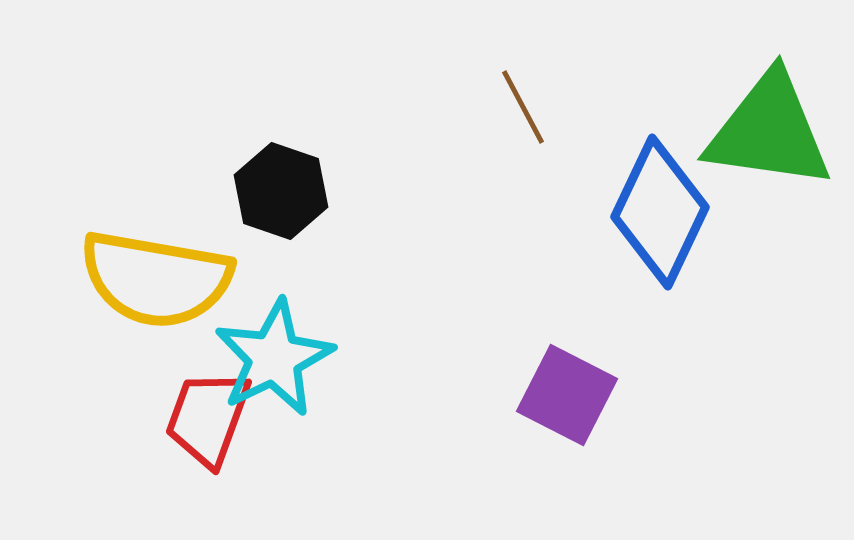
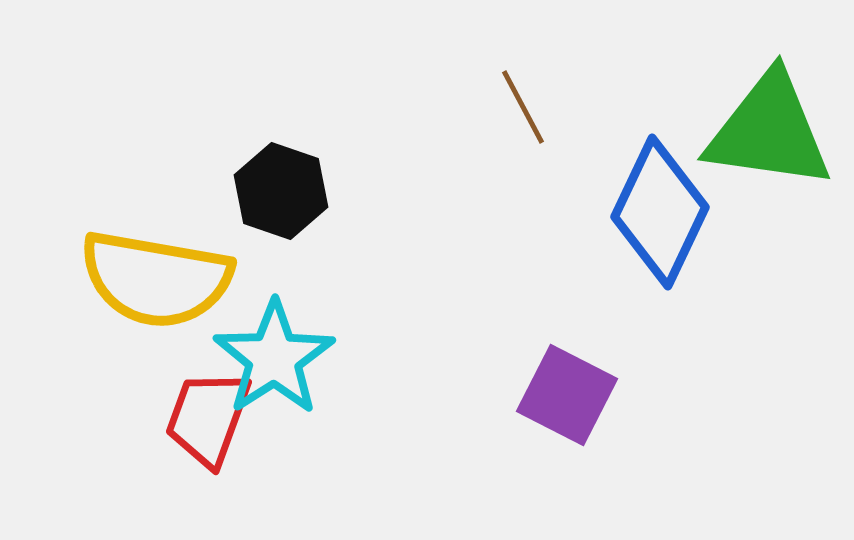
cyan star: rotated 7 degrees counterclockwise
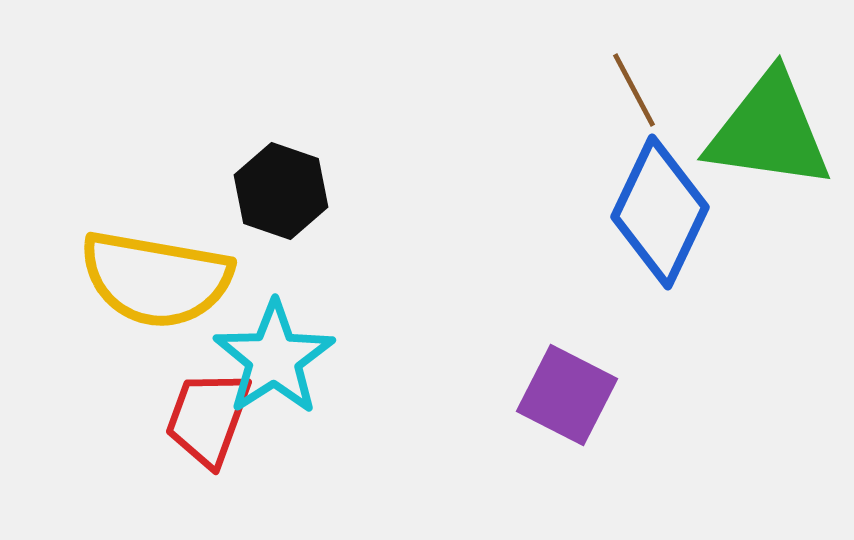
brown line: moved 111 px right, 17 px up
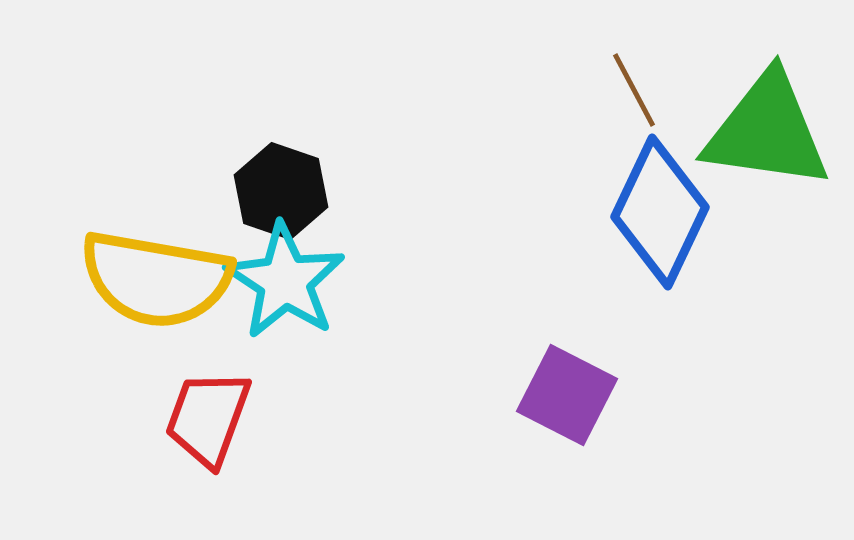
green triangle: moved 2 px left
cyan star: moved 11 px right, 77 px up; rotated 6 degrees counterclockwise
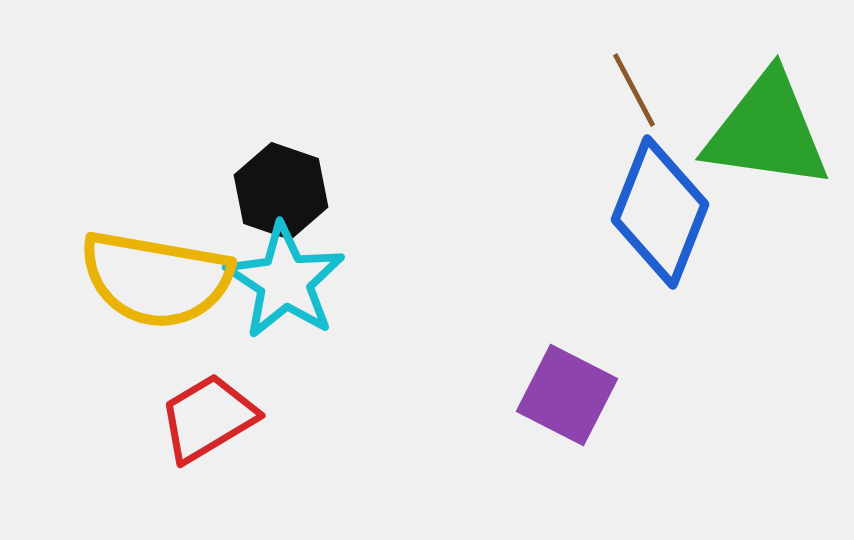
blue diamond: rotated 4 degrees counterclockwise
red trapezoid: rotated 39 degrees clockwise
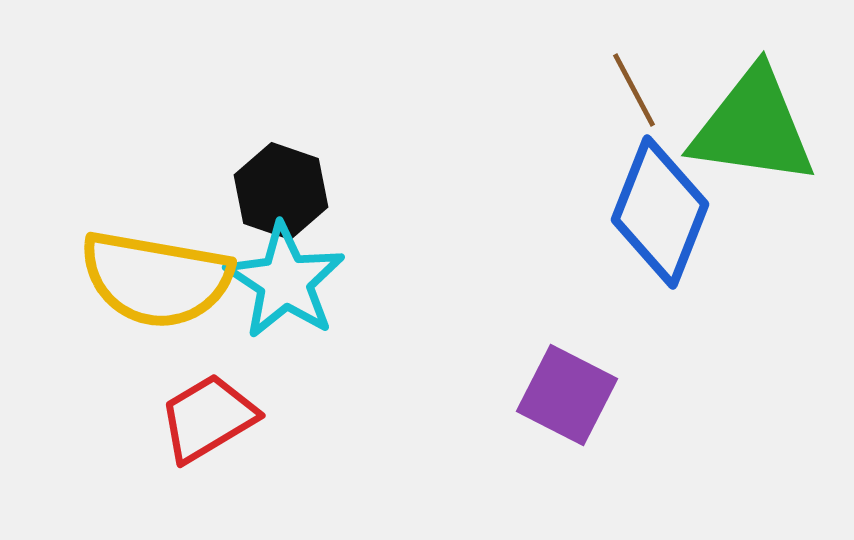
green triangle: moved 14 px left, 4 px up
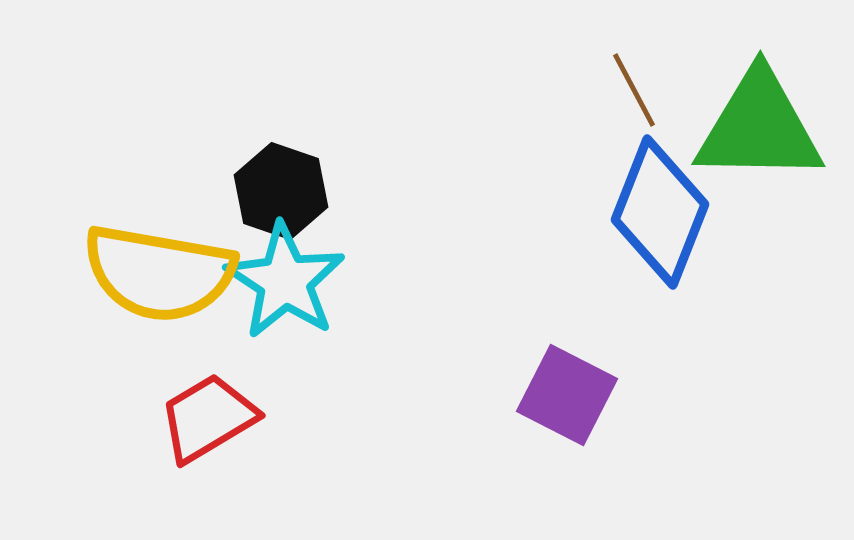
green triangle: moved 6 px right; rotated 7 degrees counterclockwise
yellow semicircle: moved 3 px right, 6 px up
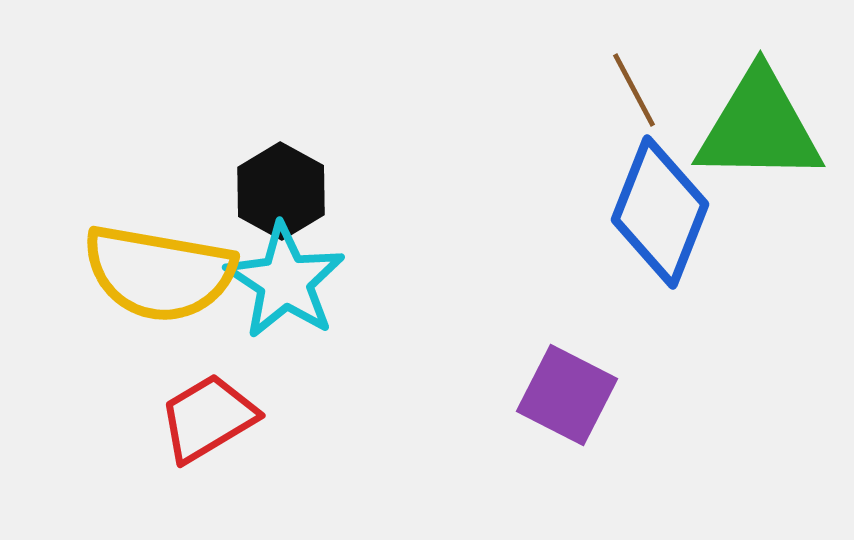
black hexagon: rotated 10 degrees clockwise
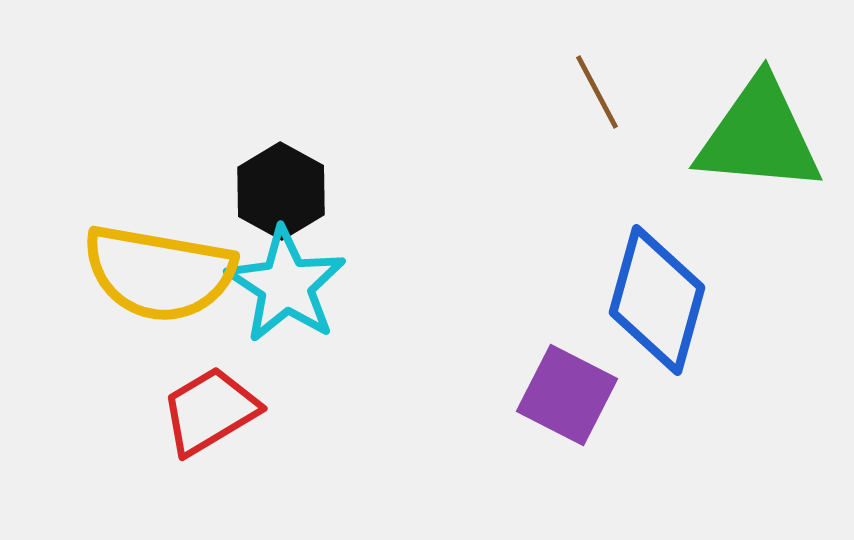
brown line: moved 37 px left, 2 px down
green triangle: moved 9 px down; rotated 4 degrees clockwise
blue diamond: moved 3 px left, 88 px down; rotated 6 degrees counterclockwise
cyan star: moved 1 px right, 4 px down
red trapezoid: moved 2 px right, 7 px up
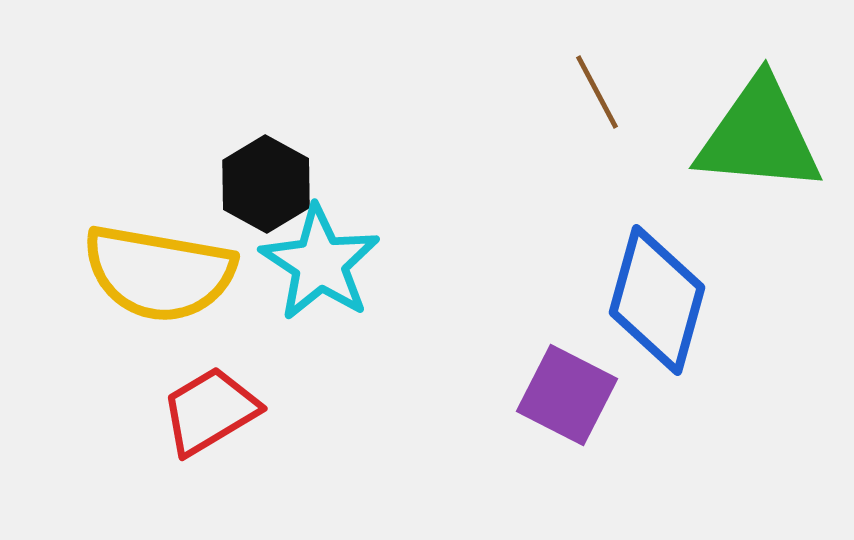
black hexagon: moved 15 px left, 7 px up
cyan star: moved 34 px right, 22 px up
